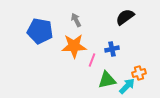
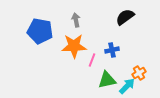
gray arrow: rotated 16 degrees clockwise
blue cross: moved 1 px down
orange cross: rotated 16 degrees counterclockwise
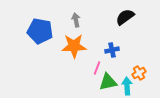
pink line: moved 5 px right, 8 px down
green triangle: moved 1 px right, 2 px down
cyan arrow: rotated 48 degrees counterclockwise
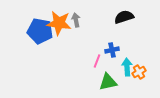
black semicircle: moved 1 px left; rotated 18 degrees clockwise
orange star: moved 15 px left, 23 px up; rotated 10 degrees clockwise
pink line: moved 7 px up
orange cross: moved 1 px up
cyan arrow: moved 19 px up
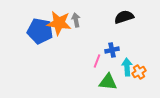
green triangle: rotated 18 degrees clockwise
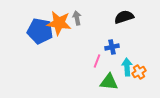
gray arrow: moved 1 px right, 2 px up
blue cross: moved 3 px up
green triangle: moved 1 px right
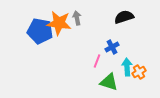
blue cross: rotated 16 degrees counterclockwise
green triangle: rotated 12 degrees clockwise
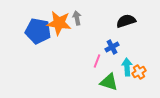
black semicircle: moved 2 px right, 4 px down
blue pentagon: moved 2 px left
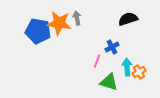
black semicircle: moved 2 px right, 2 px up
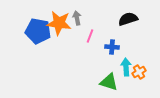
blue cross: rotated 32 degrees clockwise
pink line: moved 7 px left, 25 px up
cyan arrow: moved 1 px left
